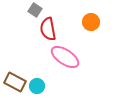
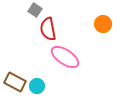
orange circle: moved 12 px right, 2 px down
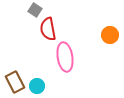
orange circle: moved 7 px right, 11 px down
pink ellipse: rotated 48 degrees clockwise
brown rectangle: rotated 35 degrees clockwise
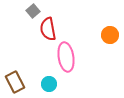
gray square: moved 2 px left, 1 px down; rotated 16 degrees clockwise
pink ellipse: moved 1 px right
cyan circle: moved 12 px right, 2 px up
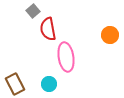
brown rectangle: moved 2 px down
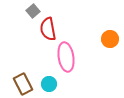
orange circle: moved 4 px down
brown rectangle: moved 8 px right
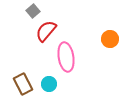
red semicircle: moved 2 px left, 2 px down; rotated 50 degrees clockwise
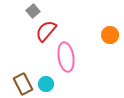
orange circle: moved 4 px up
cyan circle: moved 3 px left
